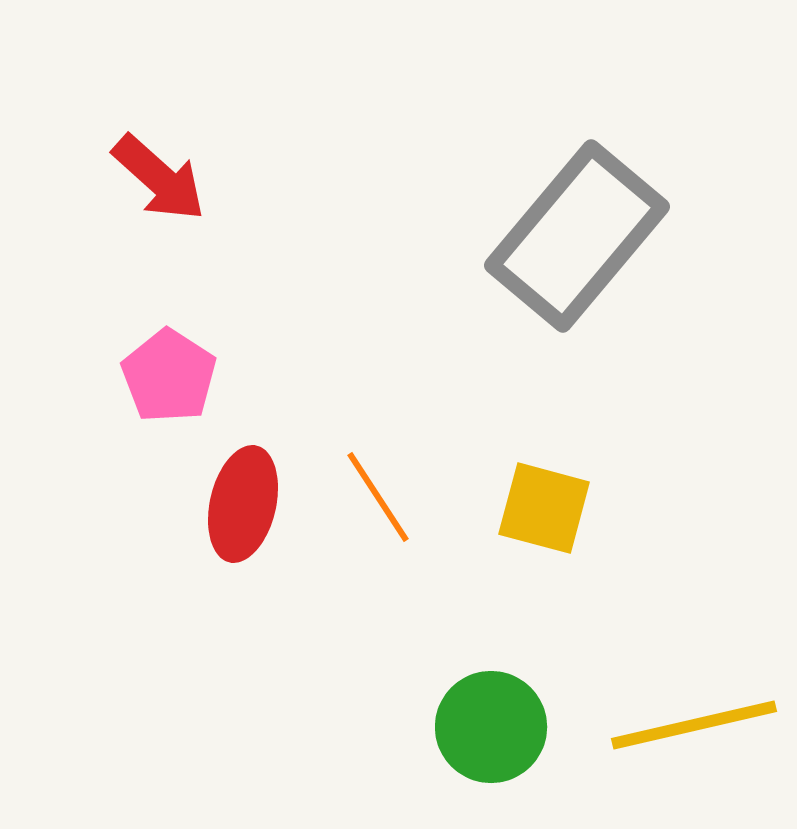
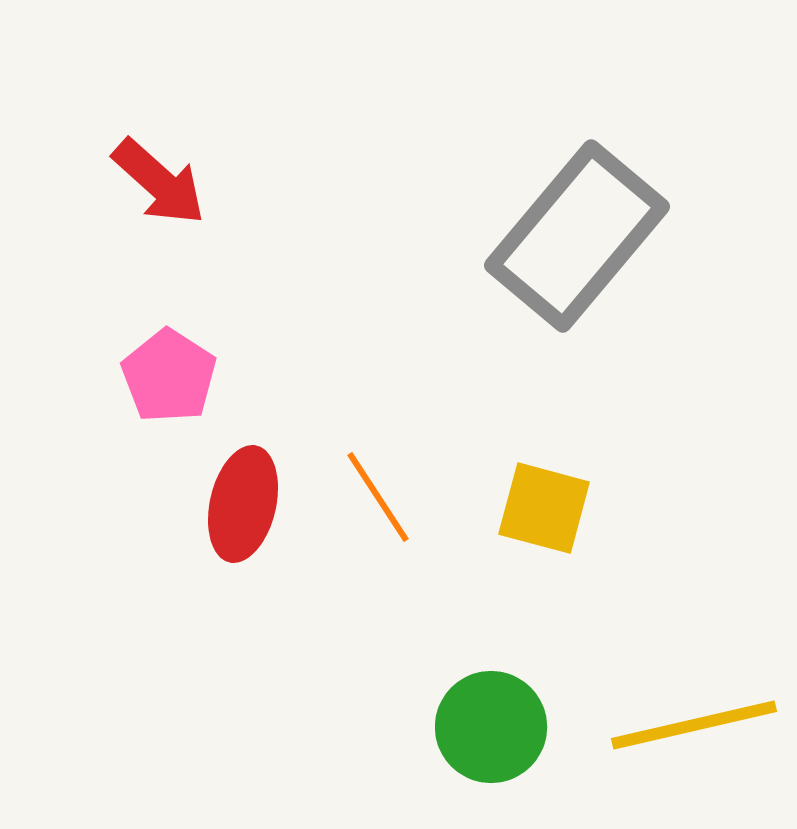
red arrow: moved 4 px down
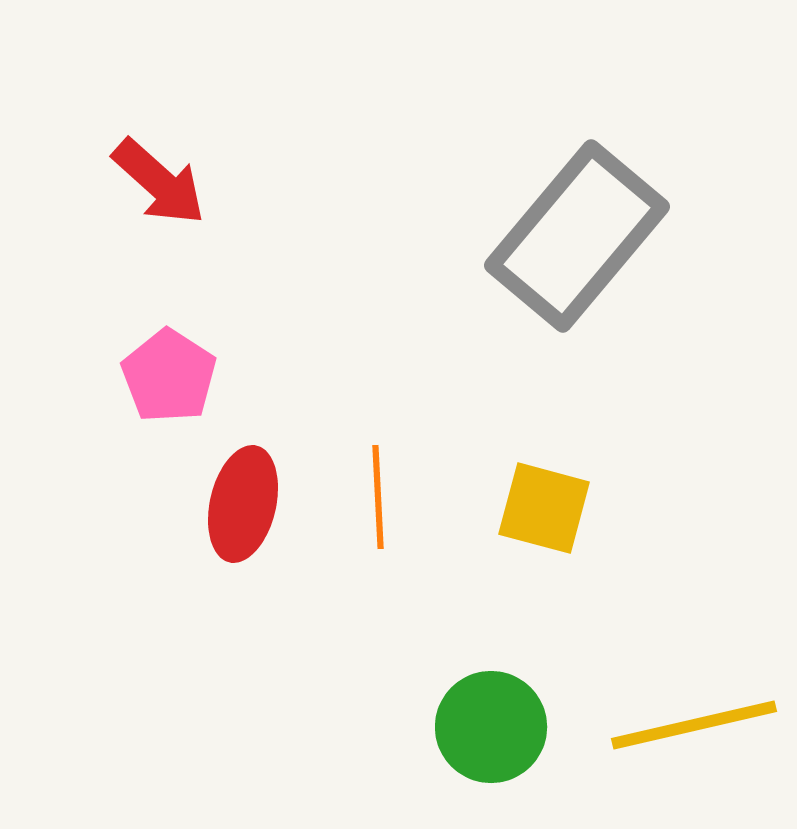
orange line: rotated 30 degrees clockwise
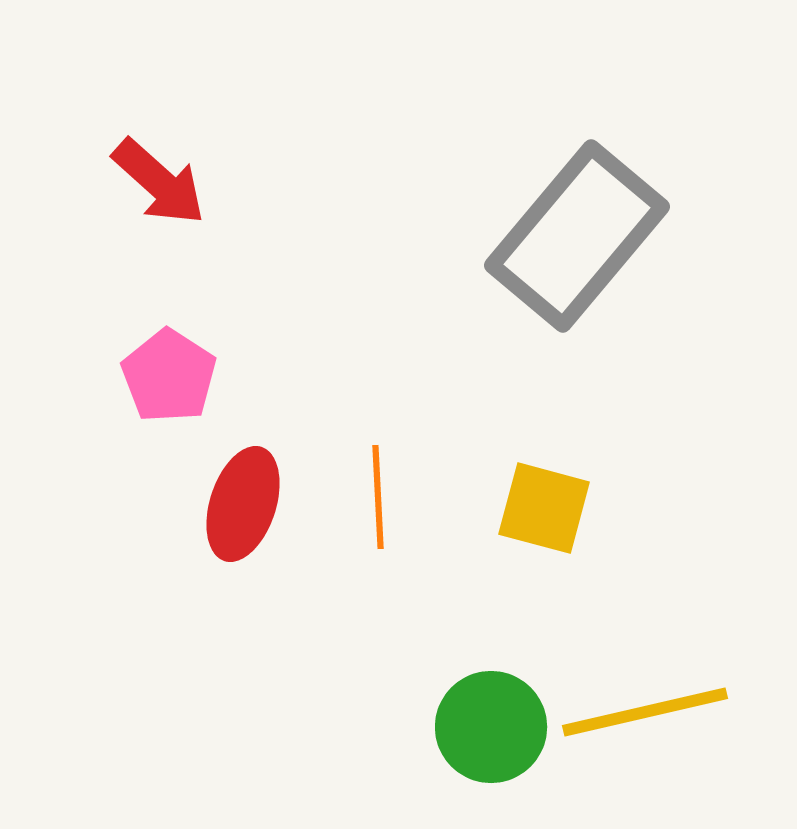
red ellipse: rotated 5 degrees clockwise
yellow line: moved 49 px left, 13 px up
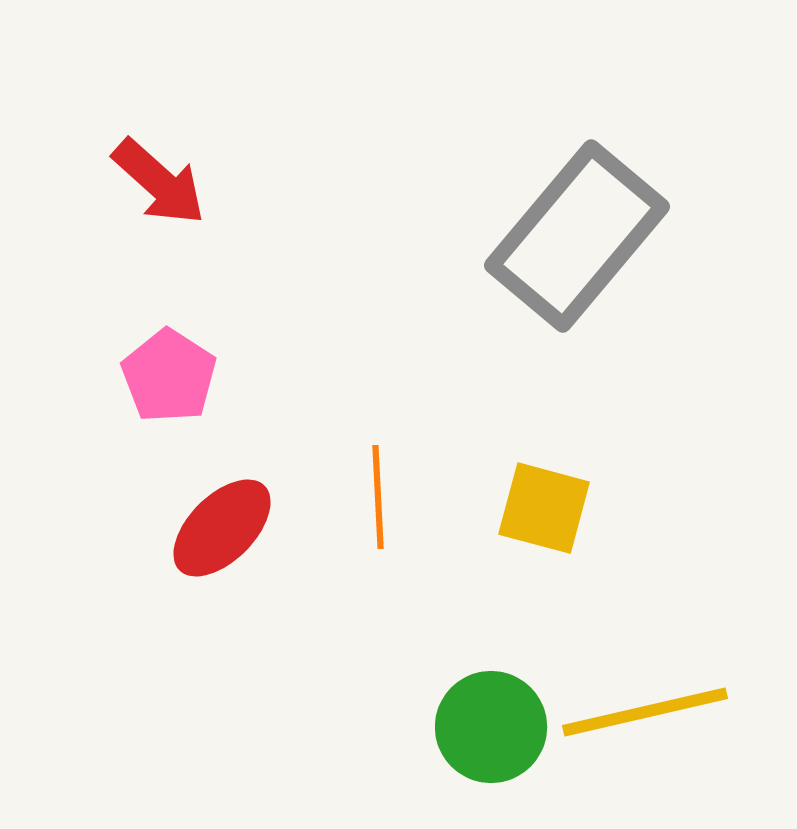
red ellipse: moved 21 px left, 24 px down; rotated 27 degrees clockwise
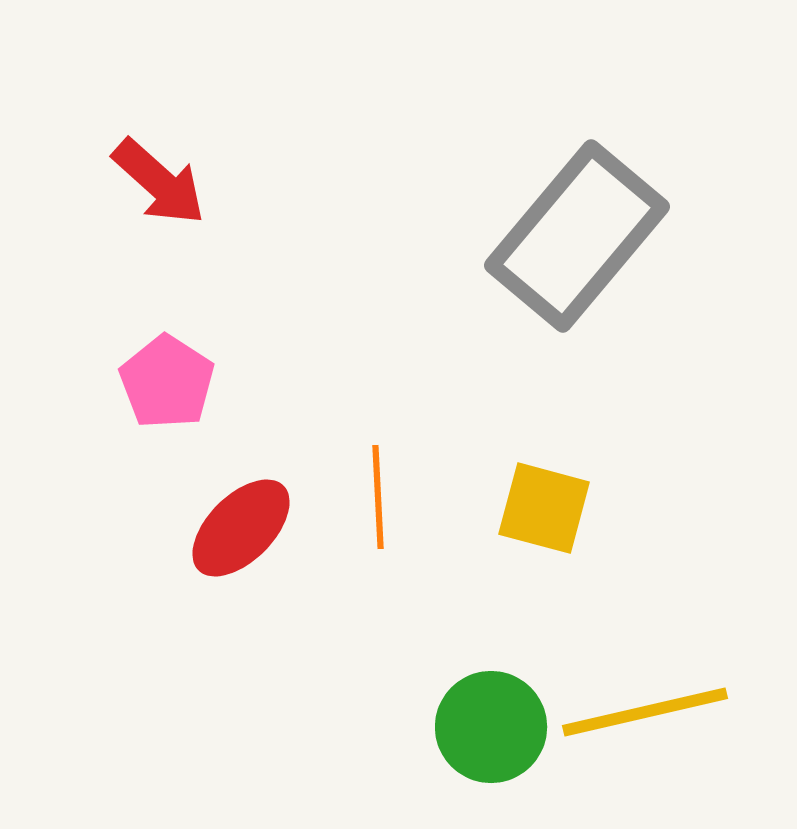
pink pentagon: moved 2 px left, 6 px down
red ellipse: moved 19 px right
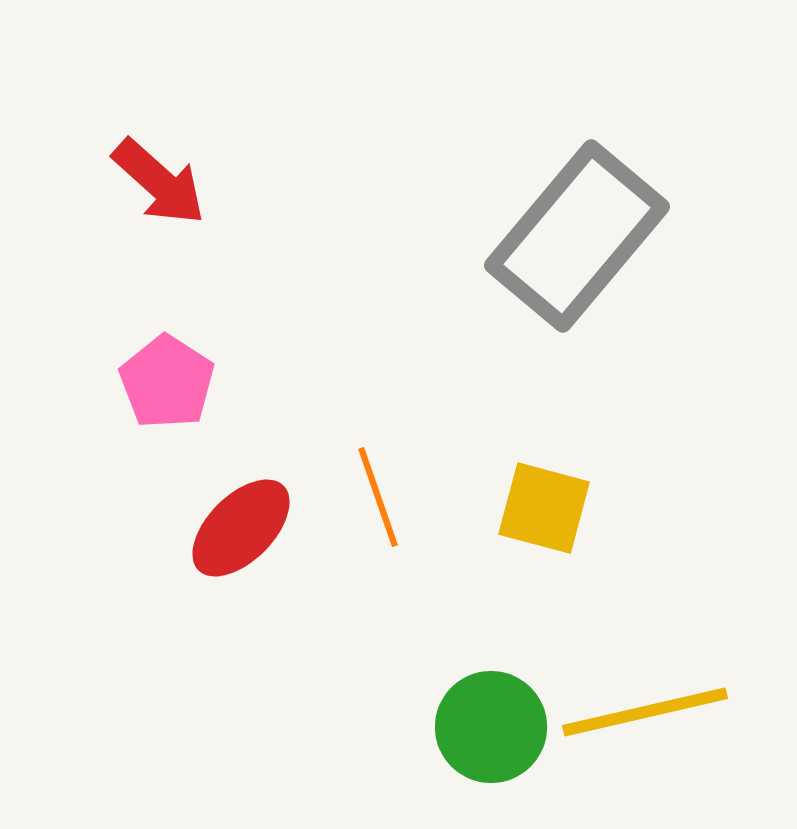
orange line: rotated 16 degrees counterclockwise
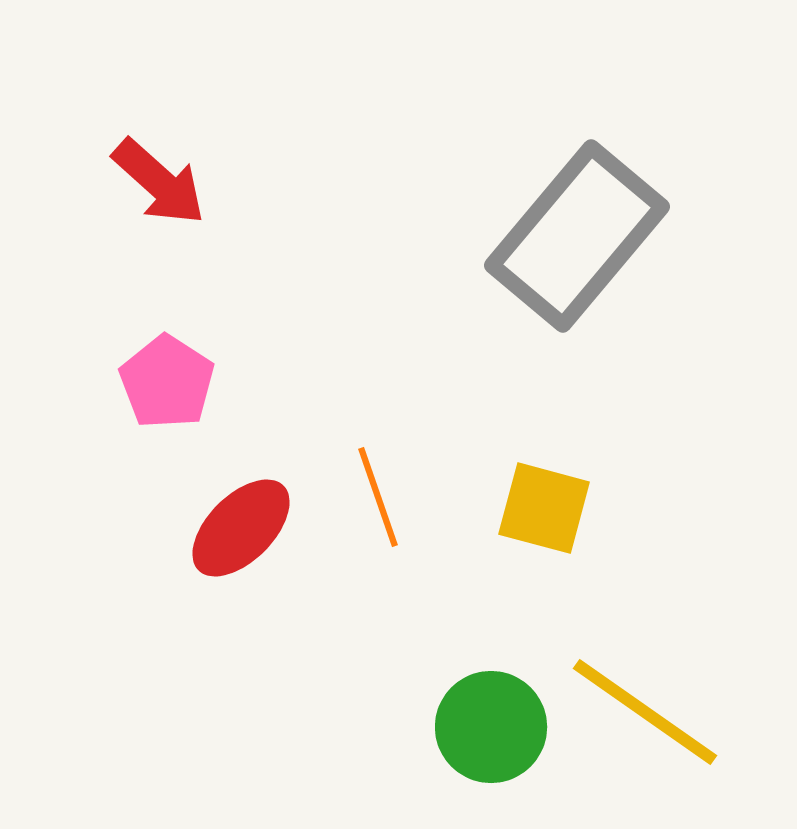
yellow line: rotated 48 degrees clockwise
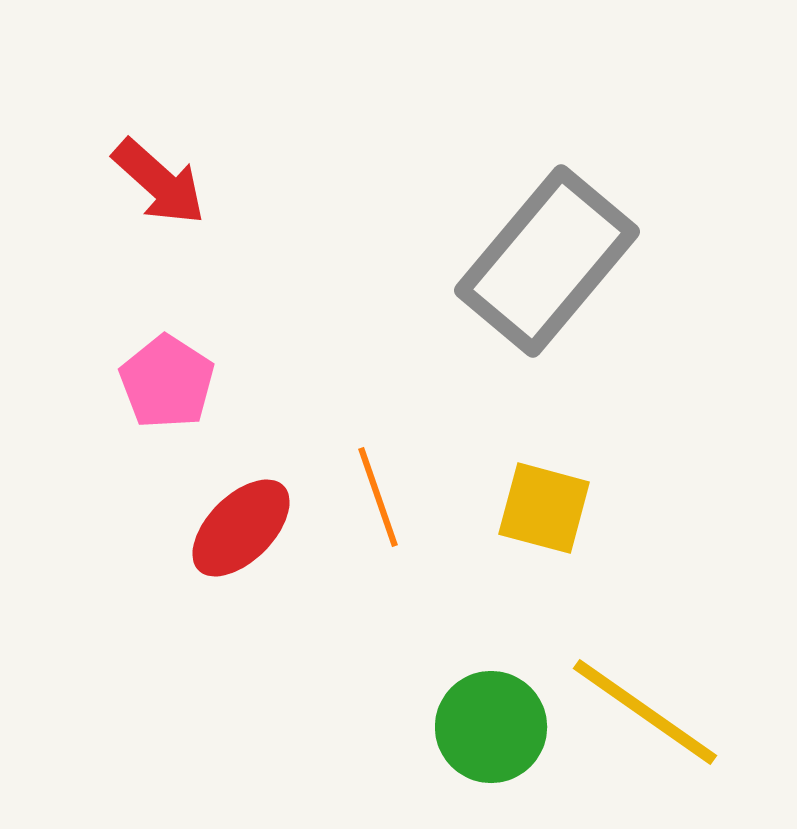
gray rectangle: moved 30 px left, 25 px down
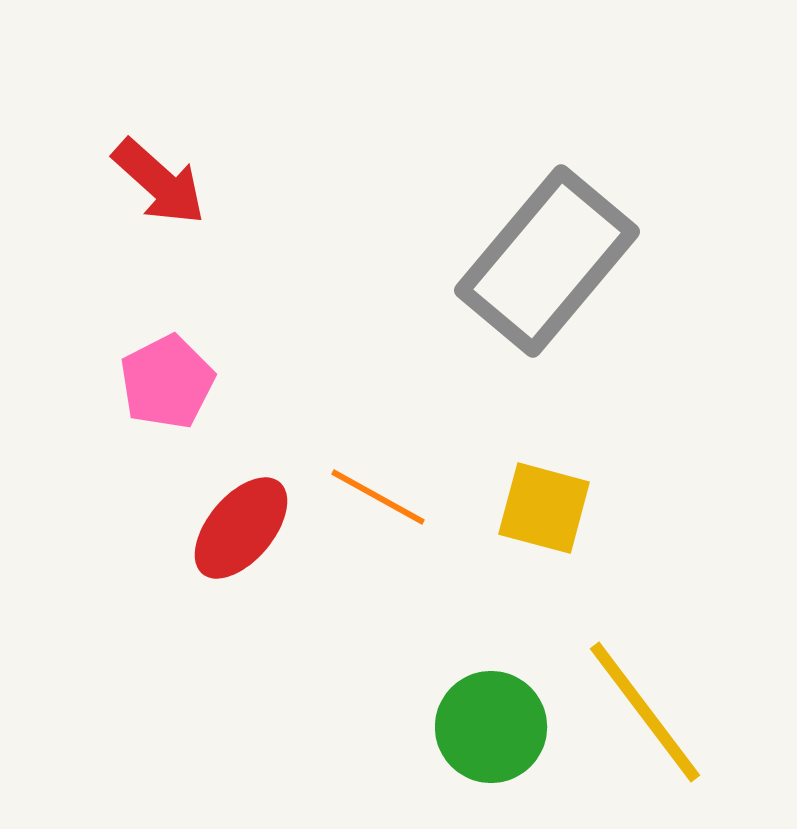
pink pentagon: rotated 12 degrees clockwise
orange line: rotated 42 degrees counterclockwise
red ellipse: rotated 5 degrees counterclockwise
yellow line: rotated 18 degrees clockwise
